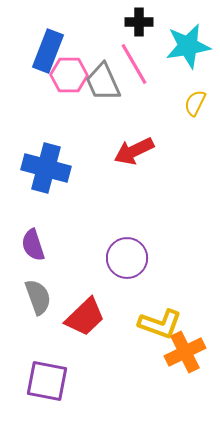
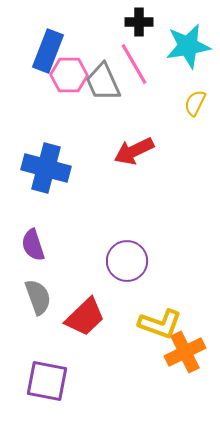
purple circle: moved 3 px down
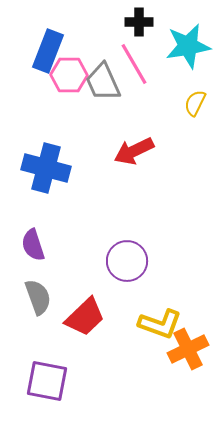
orange cross: moved 3 px right, 3 px up
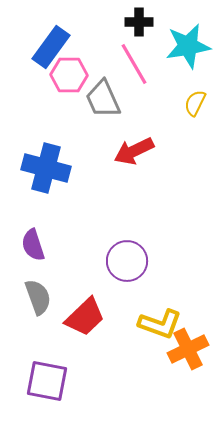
blue rectangle: moved 3 px right, 4 px up; rotated 15 degrees clockwise
gray trapezoid: moved 17 px down
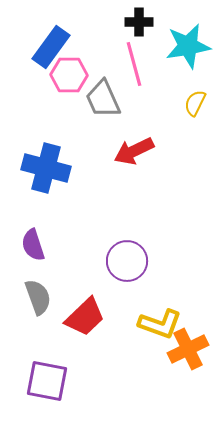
pink line: rotated 15 degrees clockwise
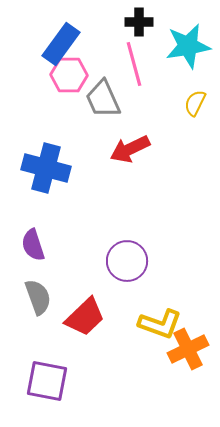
blue rectangle: moved 10 px right, 3 px up
red arrow: moved 4 px left, 2 px up
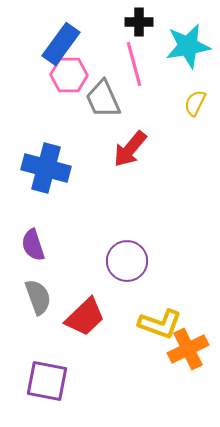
red arrow: rotated 24 degrees counterclockwise
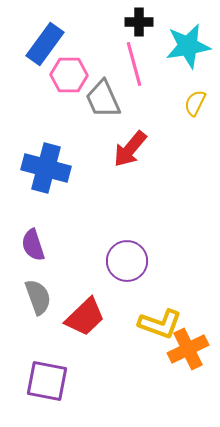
blue rectangle: moved 16 px left
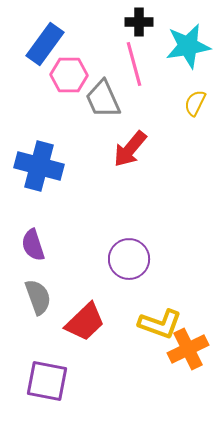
blue cross: moved 7 px left, 2 px up
purple circle: moved 2 px right, 2 px up
red trapezoid: moved 5 px down
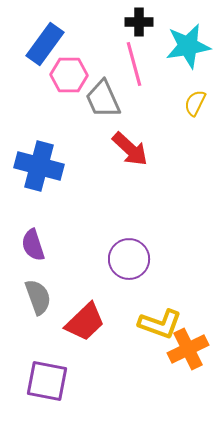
red arrow: rotated 87 degrees counterclockwise
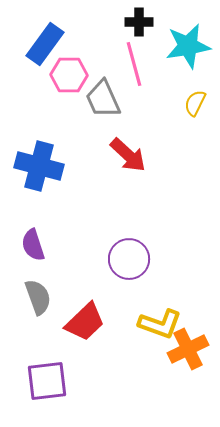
red arrow: moved 2 px left, 6 px down
purple square: rotated 18 degrees counterclockwise
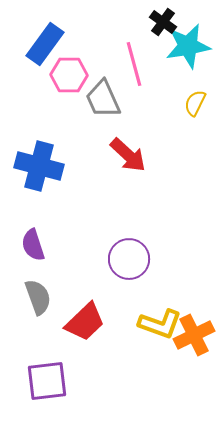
black cross: moved 24 px right; rotated 36 degrees clockwise
orange cross: moved 6 px right, 14 px up
